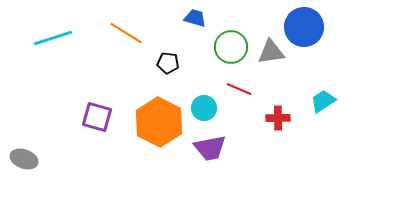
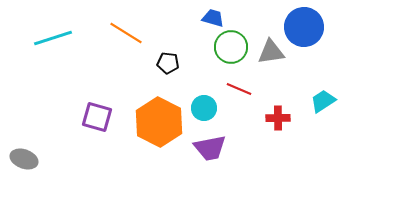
blue trapezoid: moved 18 px right
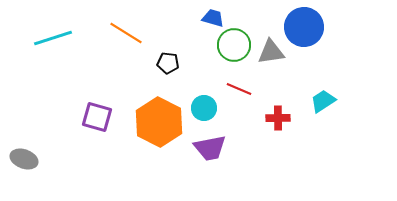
green circle: moved 3 px right, 2 px up
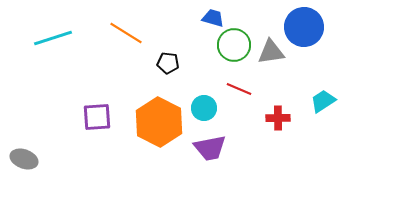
purple square: rotated 20 degrees counterclockwise
